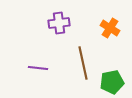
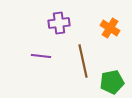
brown line: moved 2 px up
purple line: moved 3 px right, 12 px up
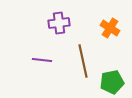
purple line: moved 1 px right, 4 px down
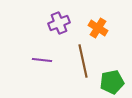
purple cross: rotated 15 degrees counterclockwise
orange cross: moved 12 px left
